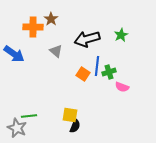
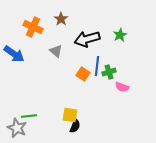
brown star: moved 10 px right
orange cross: rotated 24 degrees clockwise
green star: moved 1 px left
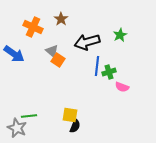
black arrow: moved 3 px down
gray triangle: moved 4 px left
orange square: moved 25 px left, 14 px up
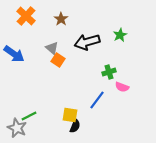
orange cross: moved 7 px left, 11 px up; rotated 18 degrees clockwise
gray triangle: moved 3 px up
blue line: moved 34 px down; rotated 30 degrees clockwise
green line: rotated 21 degrees counterclockwise
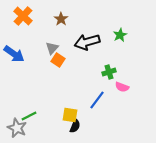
orange cross: moved 3 px left
gray triangle: rotated 32 degrees clockwise
